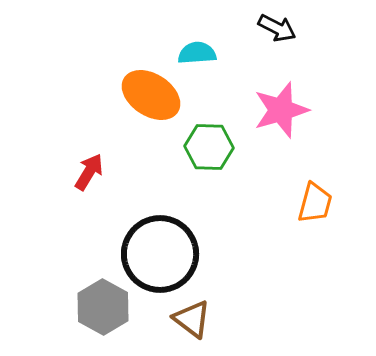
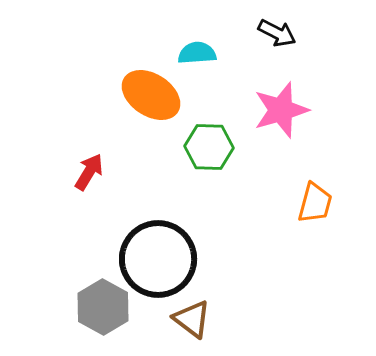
black arrow: moved 5 px down
black circle: moved 2 px left, 5 px down
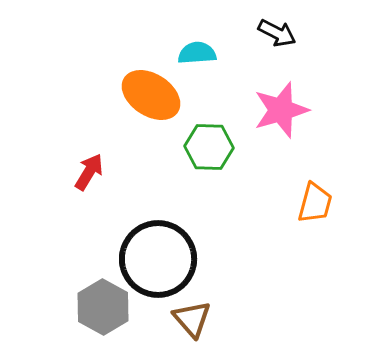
brown triangle: rotated 12 degrees clockwise
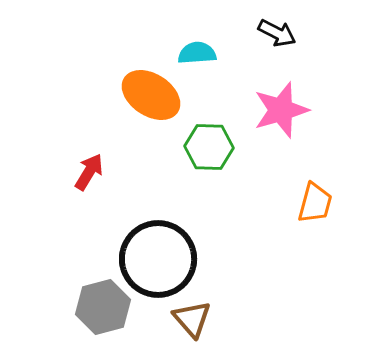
gray hexagon: rotated 16 degrees clockwise
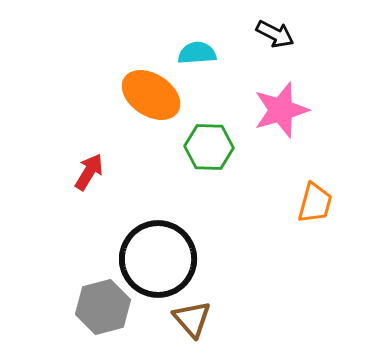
black arrow: moved 2 px left, 1 px down
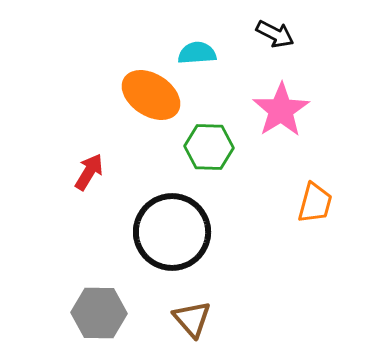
pink star: rotated 16 degrees counterclockwise
black circle: moved 14 px right, 27 px up
gray hexagon: moved 4 px left, 6 px down; rotated 16 degrees clockwise
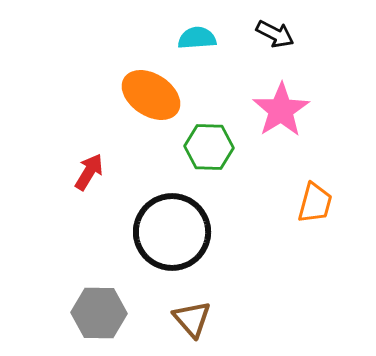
cyan semicircle: moved 15 px up
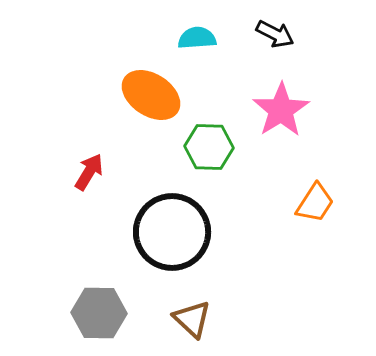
orange trapezoid: rotated 18 degrees clockwise
brown triangle: rotated 6 degrees counterclockwise
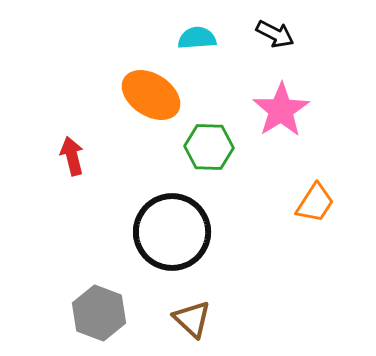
red arrow: moved 17 px left, 16 px up; rotated 45 degrees counterclockwise
gray hexagon: rotated 20 degrees clockwise
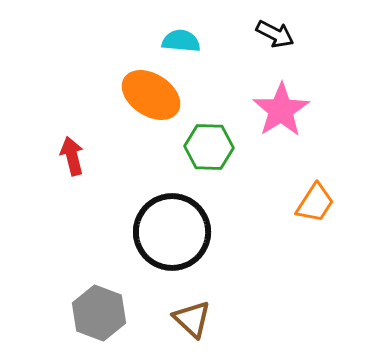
cyan semicircle: moved 16 px left, 3 px down; rotated 9 degrees clockwise
